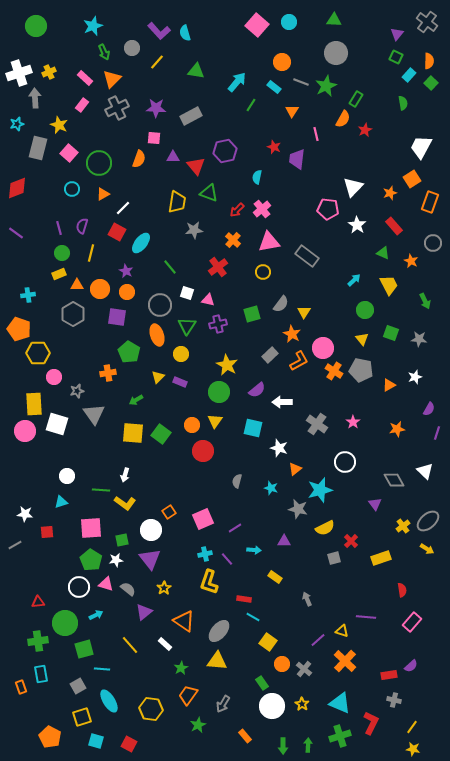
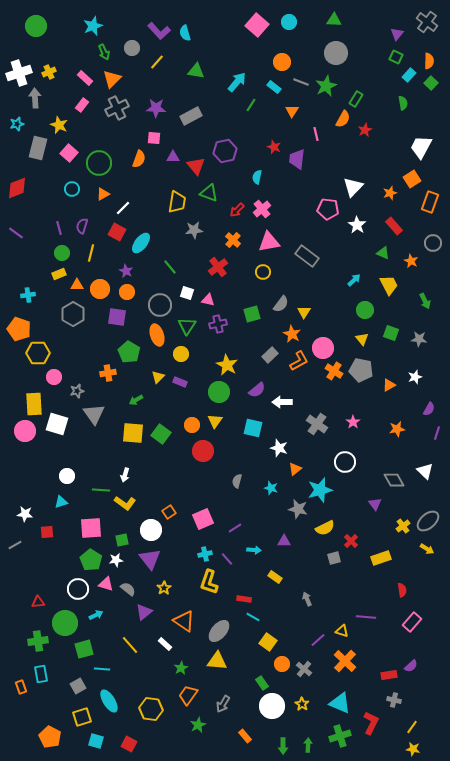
white circle at (79, 587): moved 1 px left, 2 px down
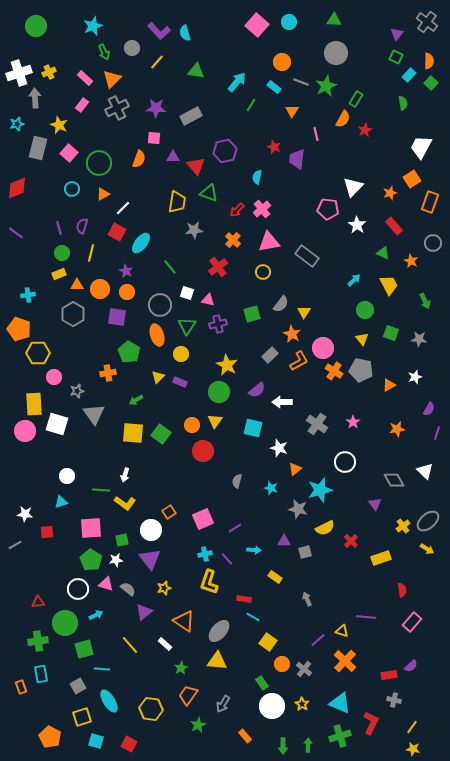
gray square at (334, 558): moved 29 px left, 6 px up
yellow star at (164, 588): rotated 16 degrees clockwise
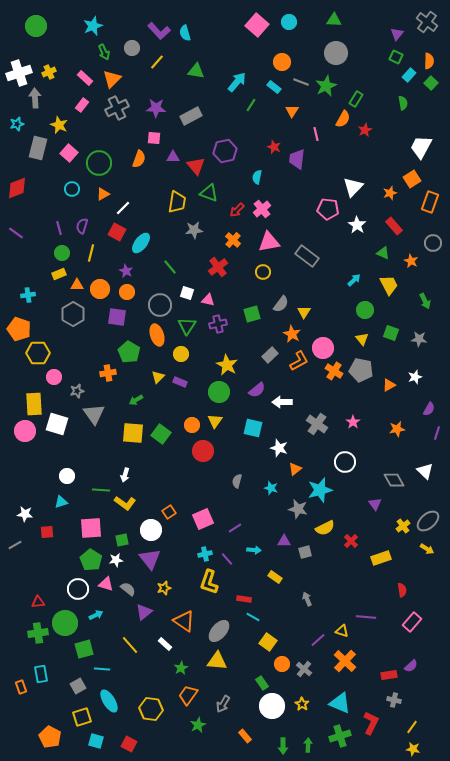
green cross at (38, 641): moved 8 px up
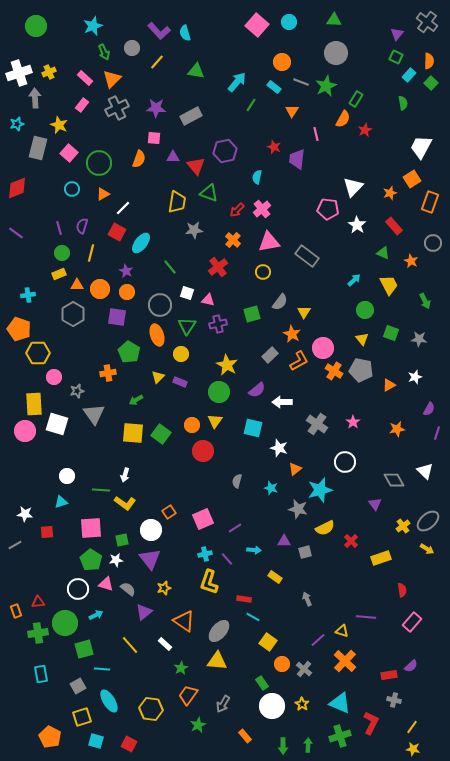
gray semicircle at (281, 304): moved 1 px left, 2 px up
orange rectangle at (21, 687): moved 5 px left, 76 px up
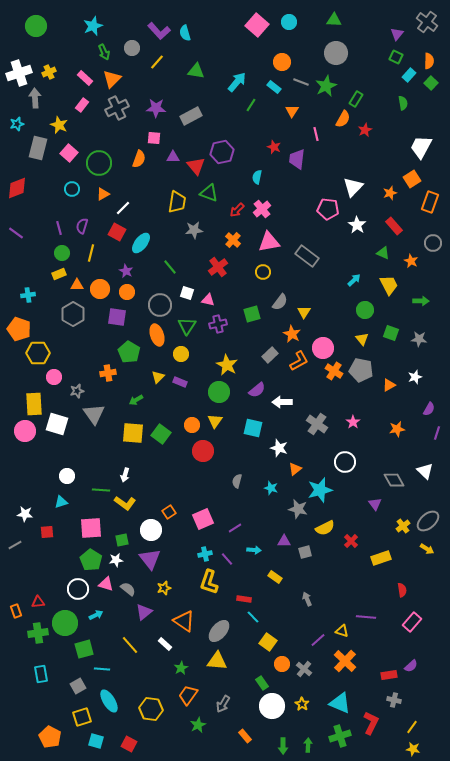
purple hexagon at (225, 151): moved 3 px left, 1 px down
green arrow at (425, 301): moved 4 px left; rotated 63 degrees counterclockwise
cyan line at (253, 617): rotated 16 degrees clockwise
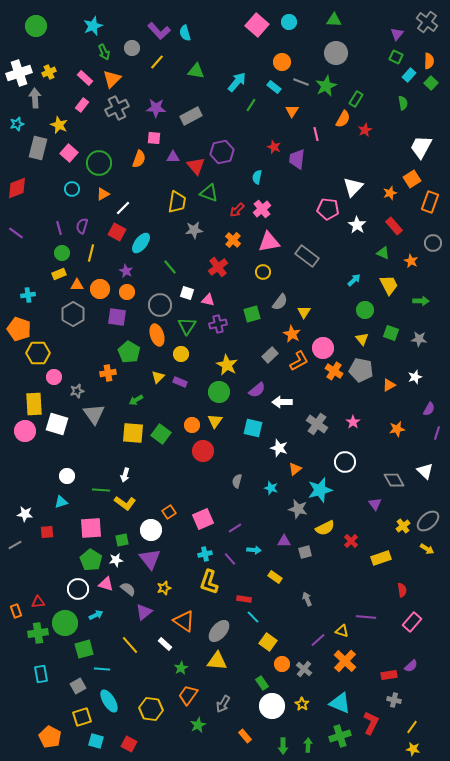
purple line at (227, 559): moved 3 px right
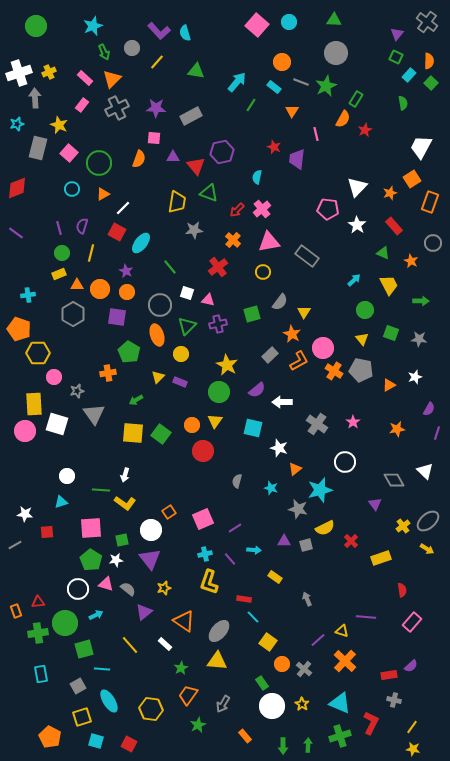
white triangle at (353, 187): moved 4 px right
green triangle at (187, 326): rotated 12 degrees clockwise
gray square at (305, 552): moved 1 px right, 7 px up
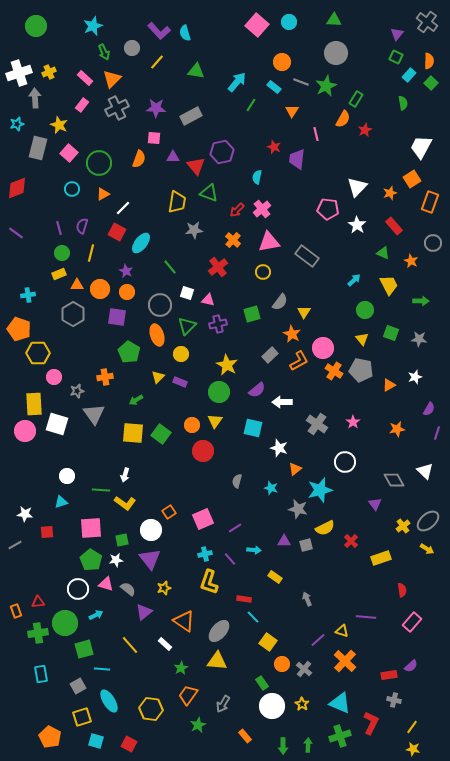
orange cross at (108, 373): moved 3 px left, 4 px down
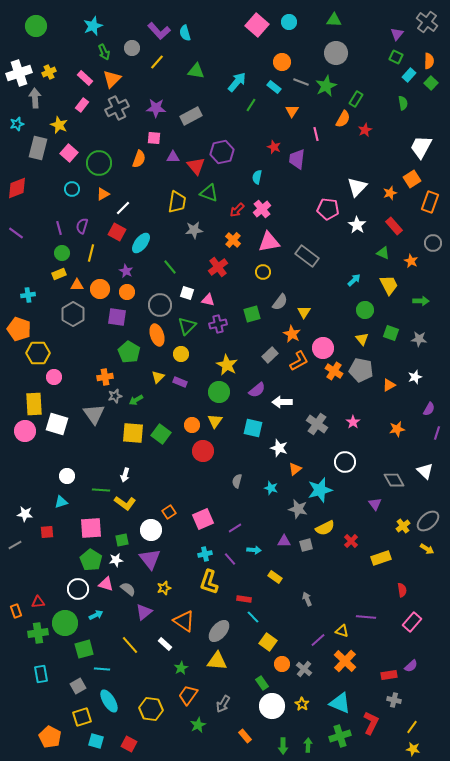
gray star at (77, 391): moved 38 px right, 5 px down
